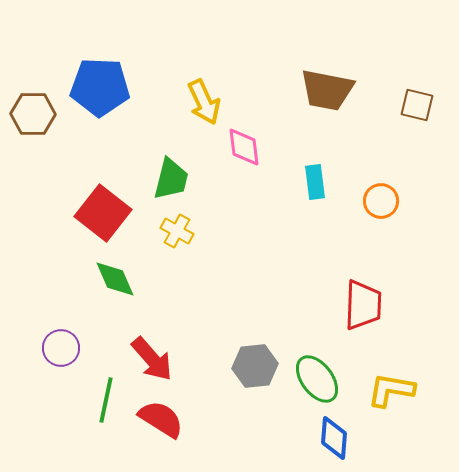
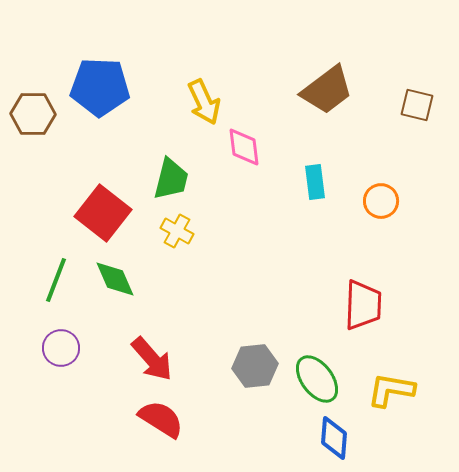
brown trapezoid: rotated 48 degrees counterclockwise
green line: moved 50 px left, 120 px up; rotated 9 degrees clockwise
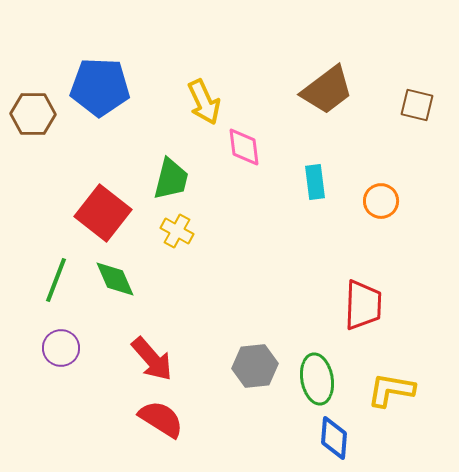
green ellipse: rotated 27 degrees clockwise
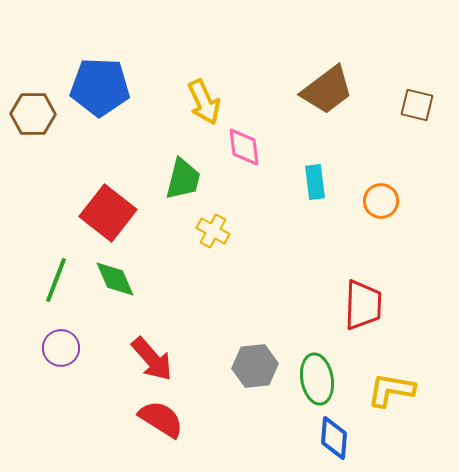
green trapezoid: moved 12 px right
red square: moved 5 px right
yellow cross: moved 36 px right
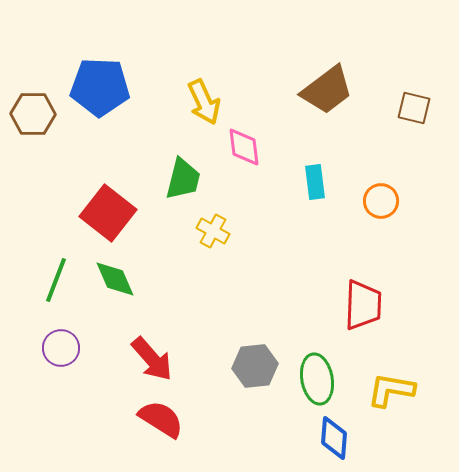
brown square: moved 3 px left, 3 px down
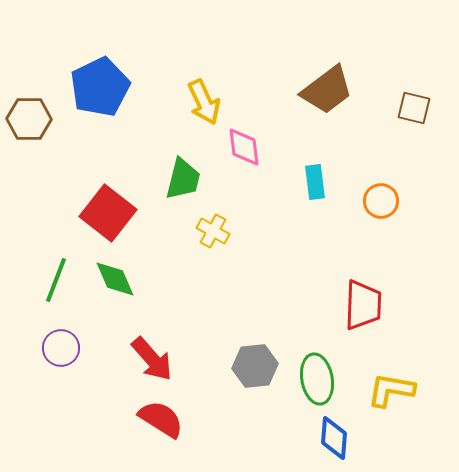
blue pentagon: rotated 28 degrees counterclockwise
brown hexagon: moved 4 px left, 5 px down
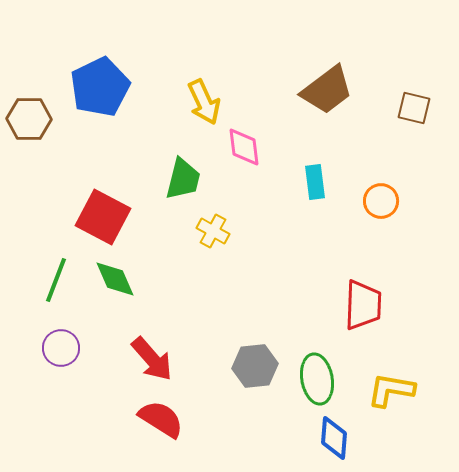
red square: moved 5 px left, 4 px down; rotated 10 degrees counterclockwise
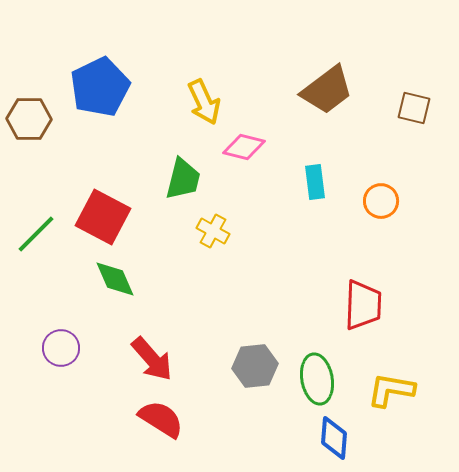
pink diamond: rotated 69 degrees counterclockwise
green line: moved 20 px left, 46 px up; rotated 24 degrees clockwise
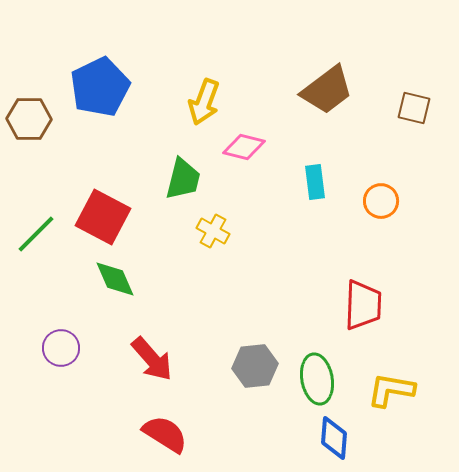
yellow arrow: rotated 45 degrees clockwise
red semicircle: moved 4 px right, 15 px down
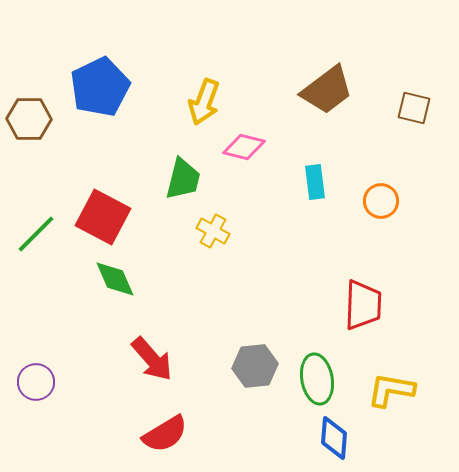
purple circle: moved 25 px left, 34 px down
red semicircle: rotated 117 degrees clockwise
